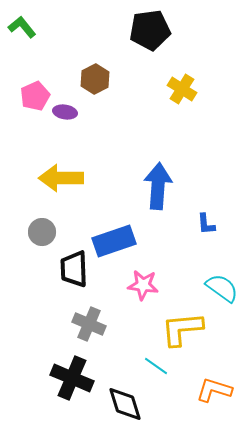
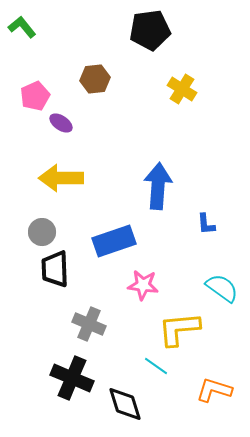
brown hexagon: rotated 20 degrees clockwise
purple ellipse: moved 4 px left, 11 px down; rotated 25 degrees clockwise
black trapezoid: moved 19 px left
yellow L-shape: moved 3 px left
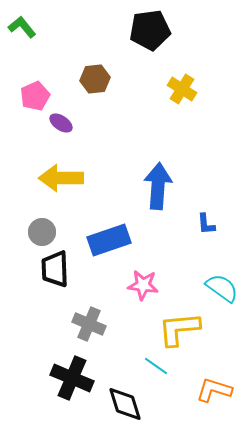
blue rectangle: moved 5 px left, 1 px up
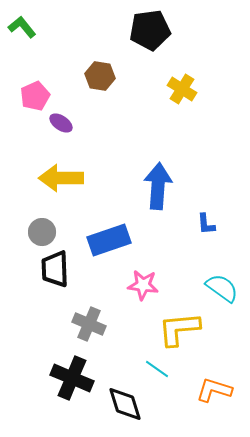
brown hexagon: moved 5 px right, 3 px up; rotated 16 degrees clockwise
cyan line: moved 1 px right, 3 px down
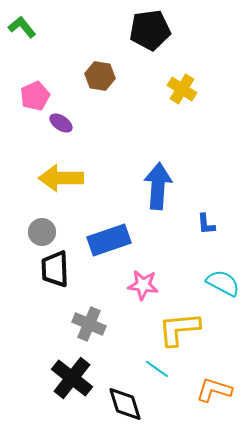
cyan semicircle: moved 1 px right, 5 px up; rotated 8 degrees counterclockwise
black cross: rotated 15 degrees clockwise
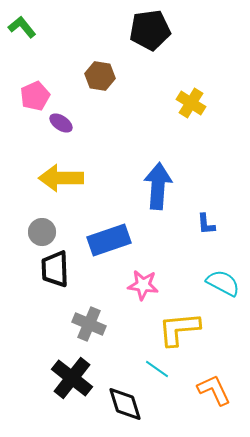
yellow cross: moved 9 px right, 14 px down
orange L-shape: rotated 48 degrees clockwise
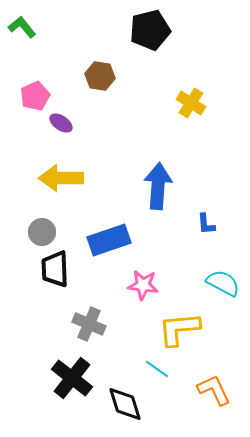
black pentagon: rotated 6 degrees counterclockwise
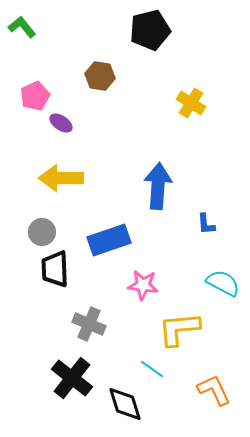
cyan line: moved 5 px left
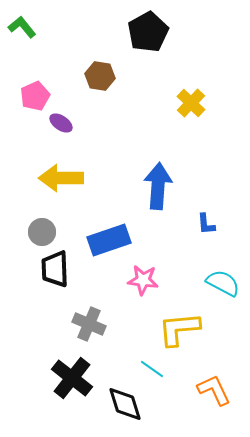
black pentagon: moved 2 px left, 2 px down; rotated 15 degrees counterclockwise
yellow cross: rotated 12 degrees clockwise
pink star: moved 5 px up
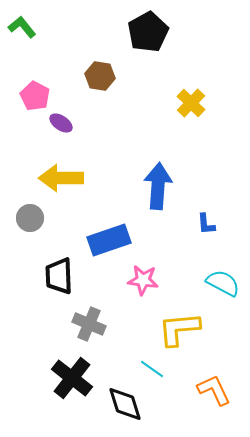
pink pentagon: rotated 20 degrees counterclockwise
gray circle: moved 12 px left, 14 px up
black trapezoid: moved 4 px right, 7 px down
